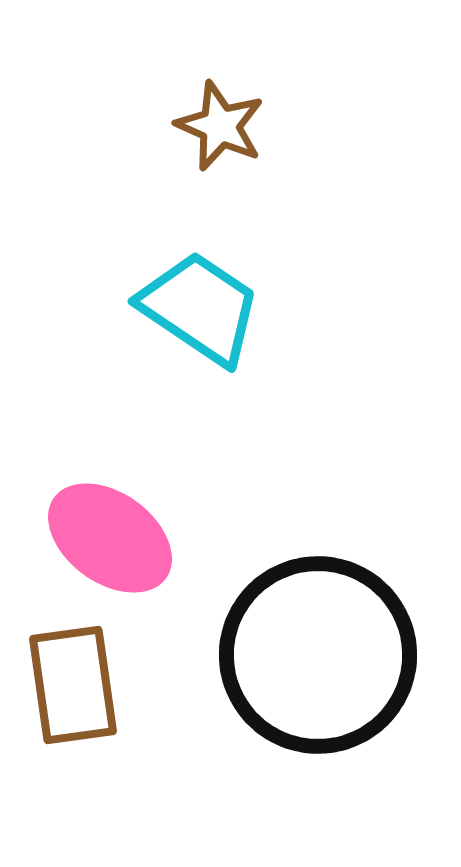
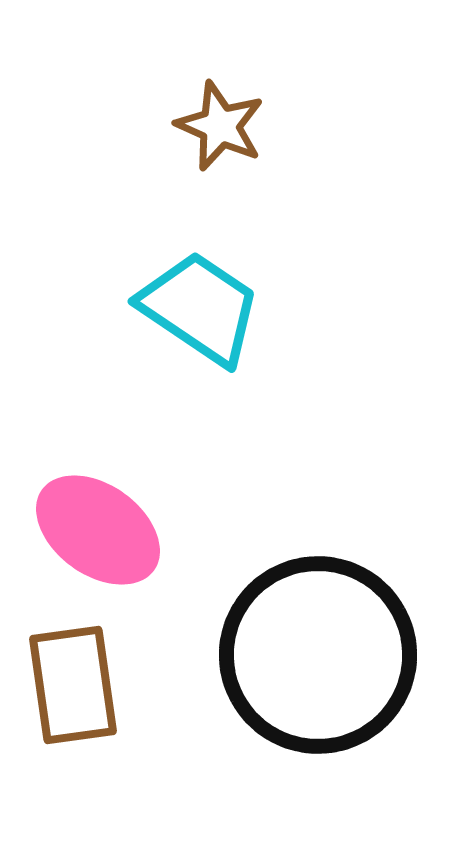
pink ellipse: moved 12 px left, 8 px up
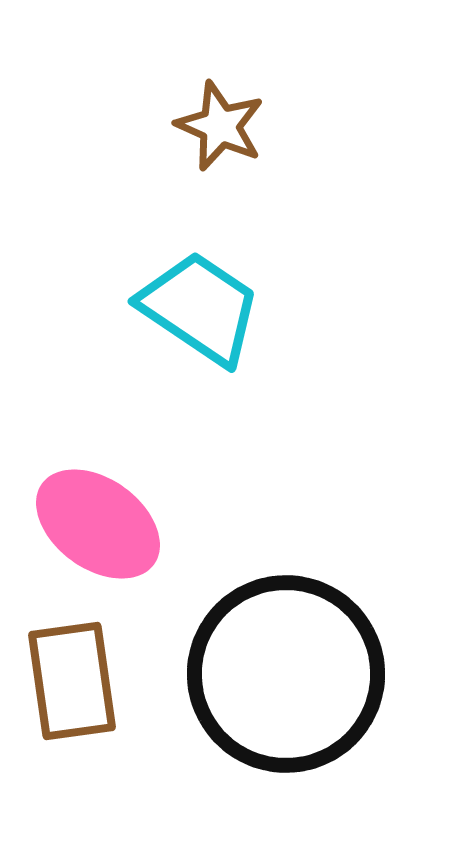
pink ellipse: moved 6 px up
black circle: moved 32 px left, 19 px down
brown rectangle: moved 1 px left, 4 px up
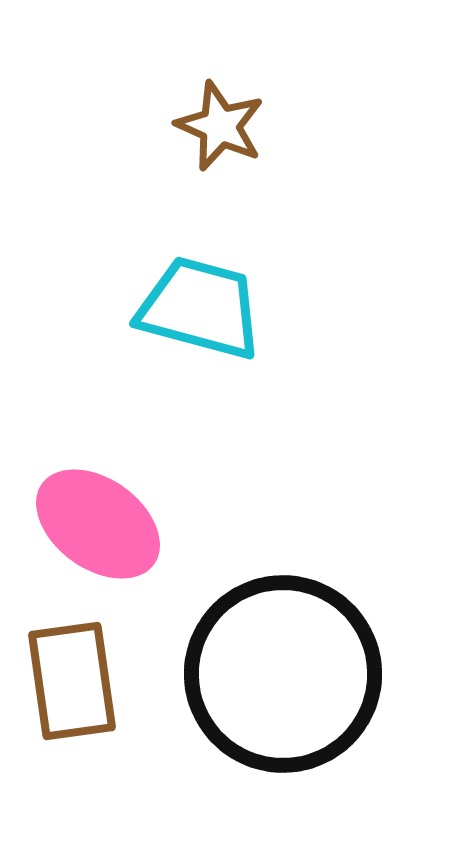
cyan trapezoid: rotated 19 degrees counterclockwise
black circle: moved 3 px left
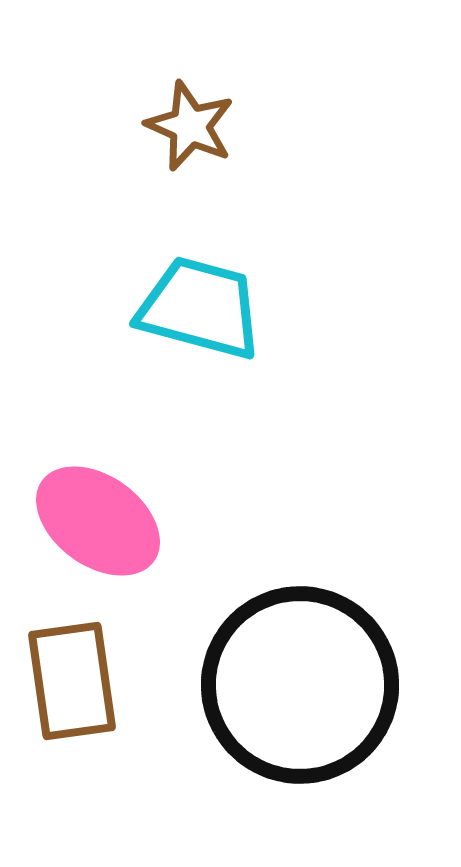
brown star: moved 30 px left
pink ellipse: moved 3 px up
black circle: moved 17 px right, 11 px down
